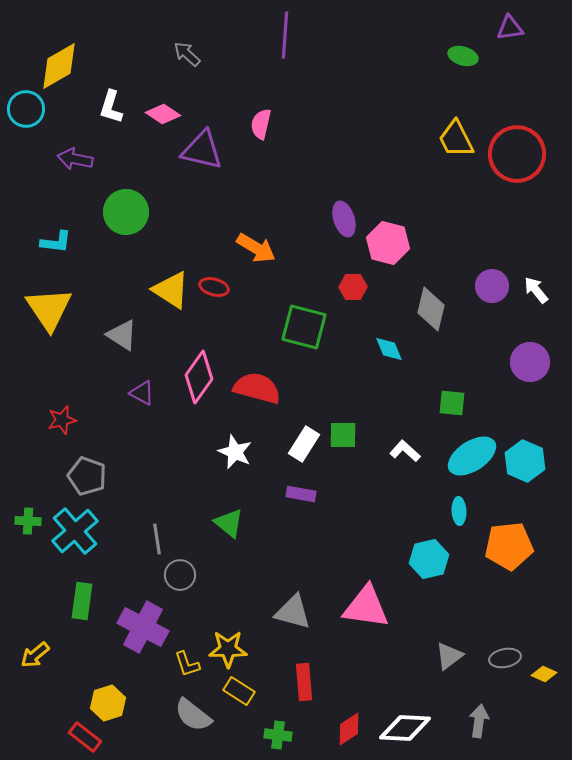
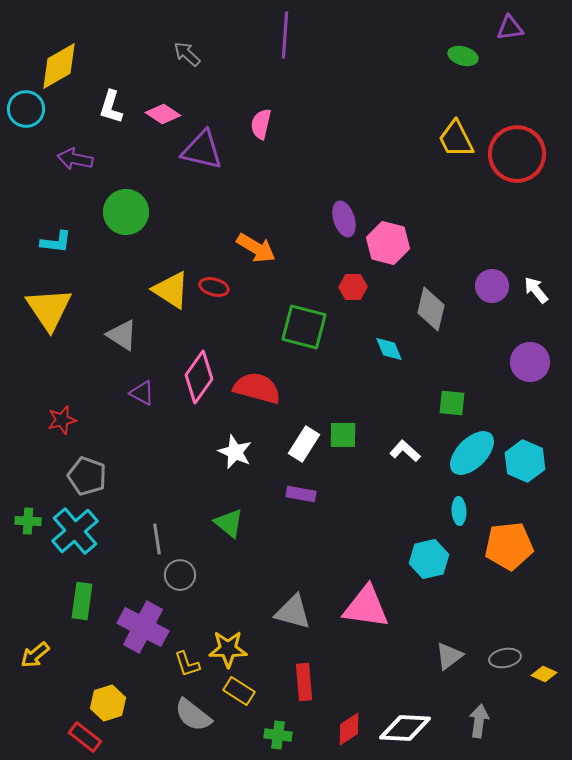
cyan ellipse at (472, 456): moved 3 px up; rotated 12 degrees counterclockwise
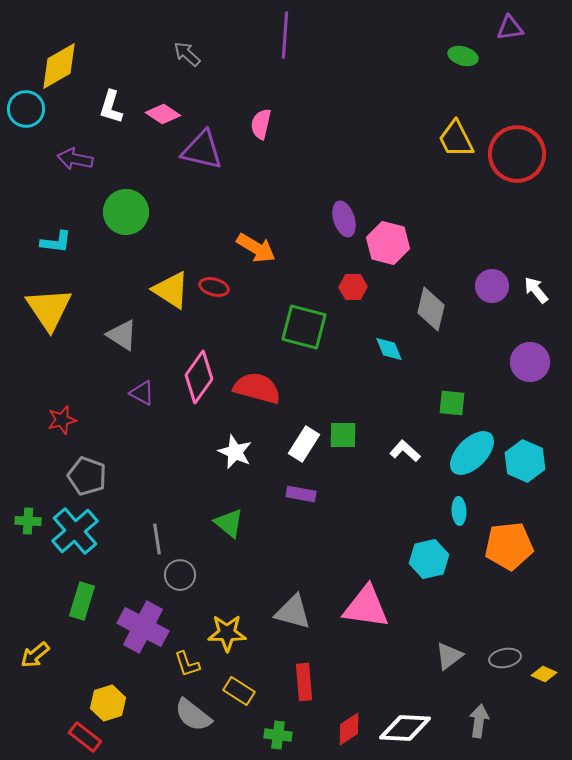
green rectangle at (82, 601): rotated 9 degrees clockwise
yellow star at (228, 649): moved 1 px left, 16 px up
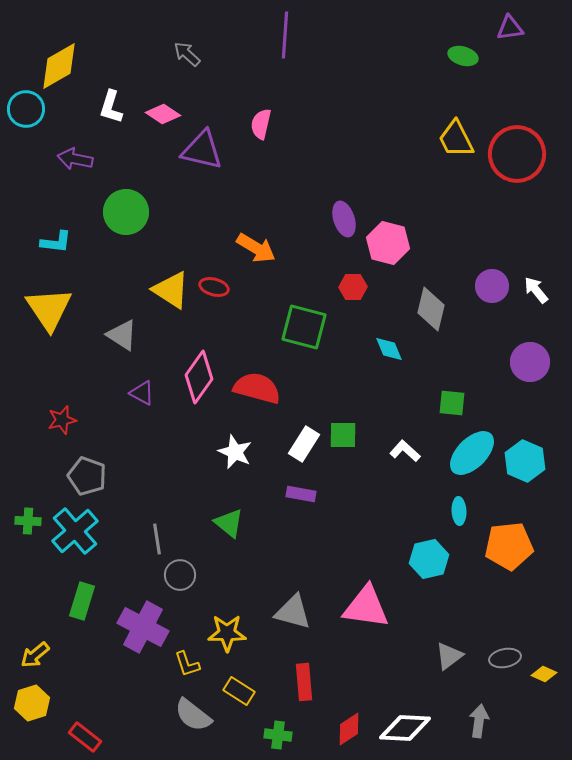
yellow hexagon at (108, 703): moved 76 px left
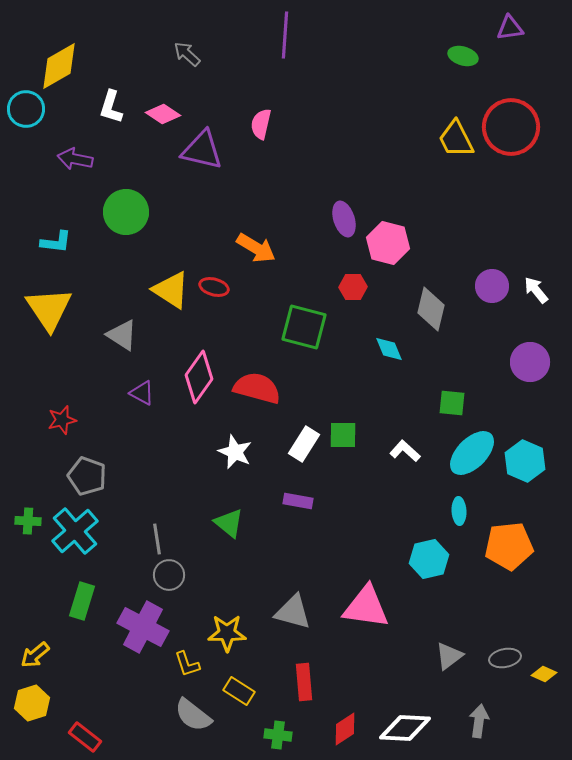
red circle at (517, 154): moved 6 px left, 27 px up
purple rectangle at (301, 494): moved 3 px left, 7 px down
gray circle at (180, 575): moved 11 px left
red diamond at (349, 729): moved 4 px left
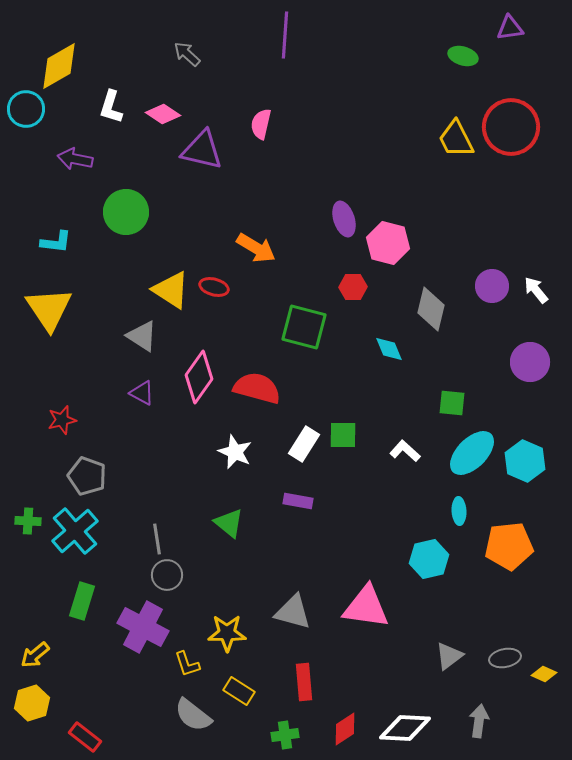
gray triangle at (122, 335): moved 20 px right, 1 px down
gray circle at (169, 575): moved 2 px left
green cross at (278, 735): moved 7 px right; rotated 16 degrees counterclockwise
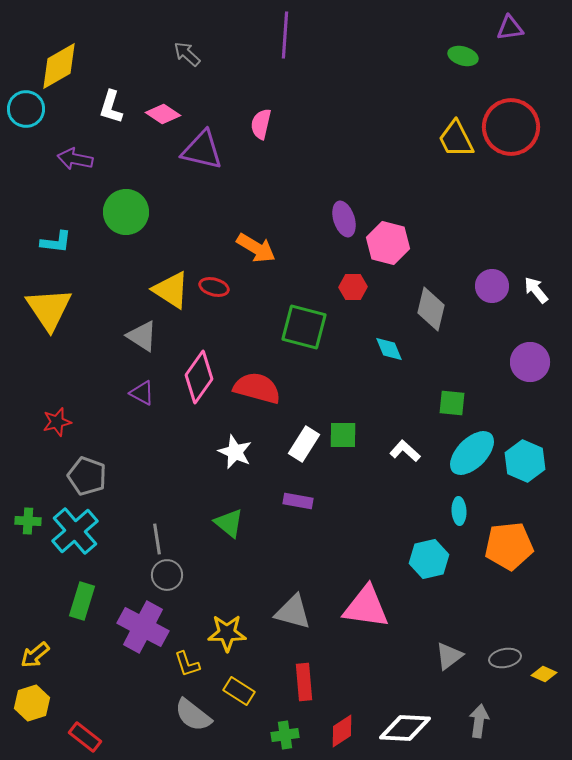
red star at (62, 420): moved 5 px left, 2 px down
red diamond at (345, 729): moved 3 px left, 2 px down
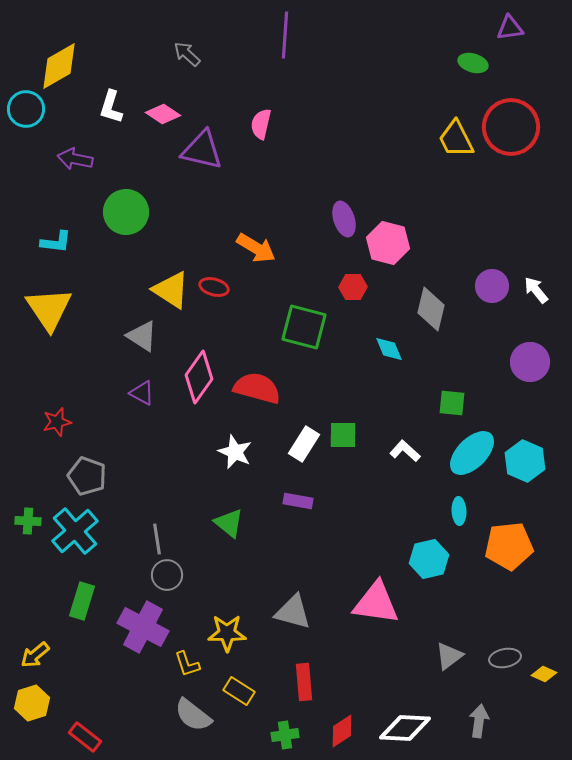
green ellipse at (463, 56): moved 10 px right, 7 px down
pink triangle at (366, 607): moved 10 px right, 4 px up
